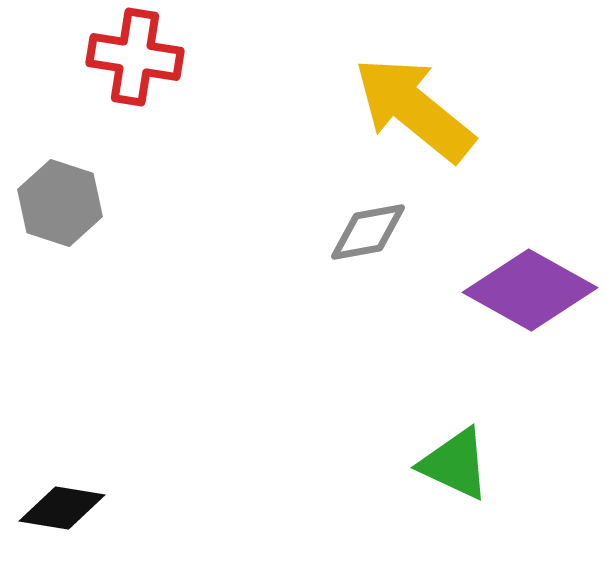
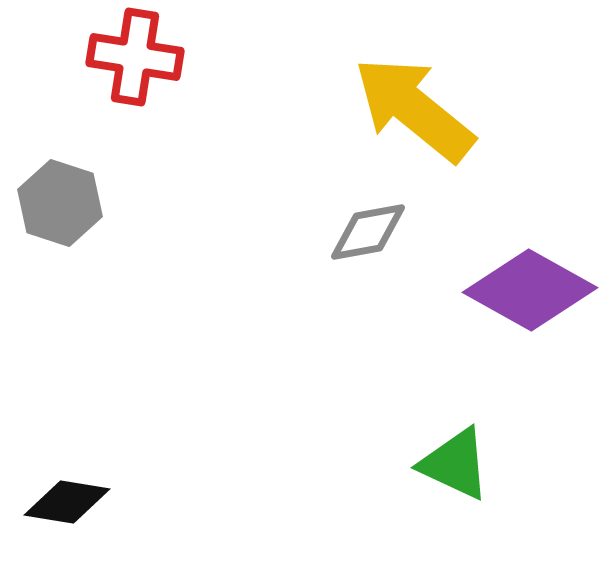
black diamond: moved 5 px right, 6 px up
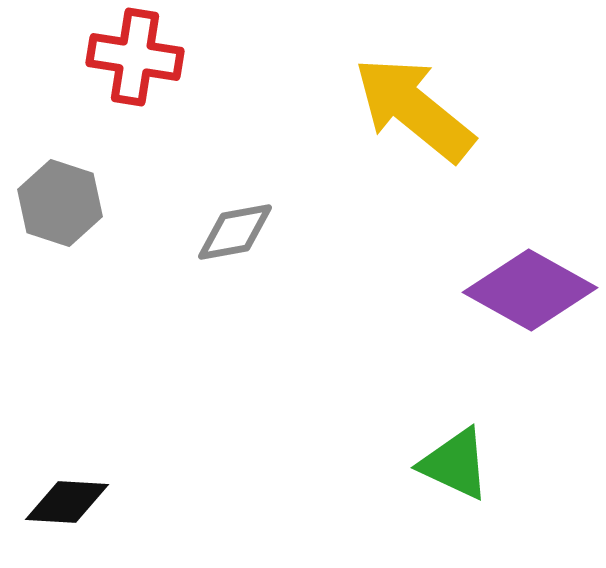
gray diamond: moved 133 px left
black diamond: rotated 6 degrees counterclockwise
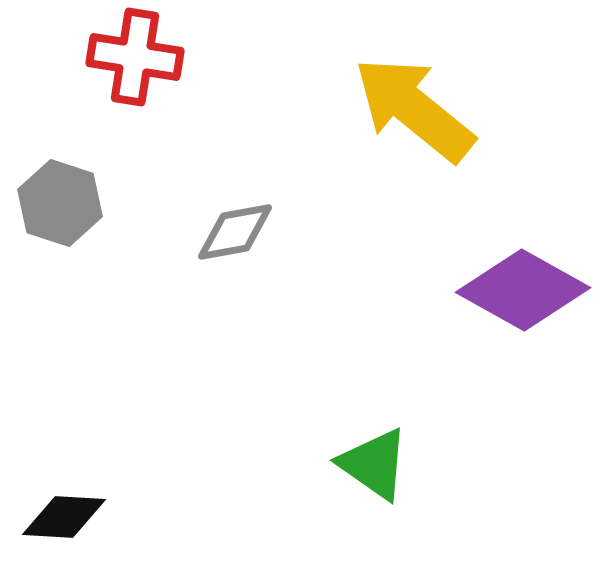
purple diamond: moved 7 px left
green triangle: moved 81 px left; rotated 10 degrees clockwise
black diamond: moved 3 px left, 15 px down
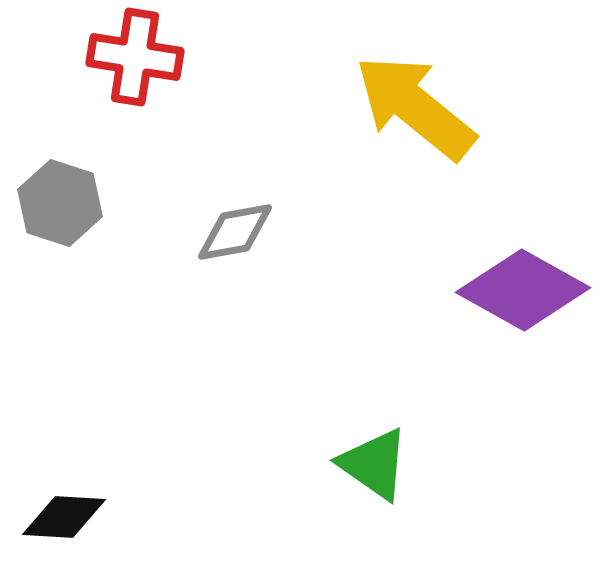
yellow arrow: moved 1 px right, 2 px up
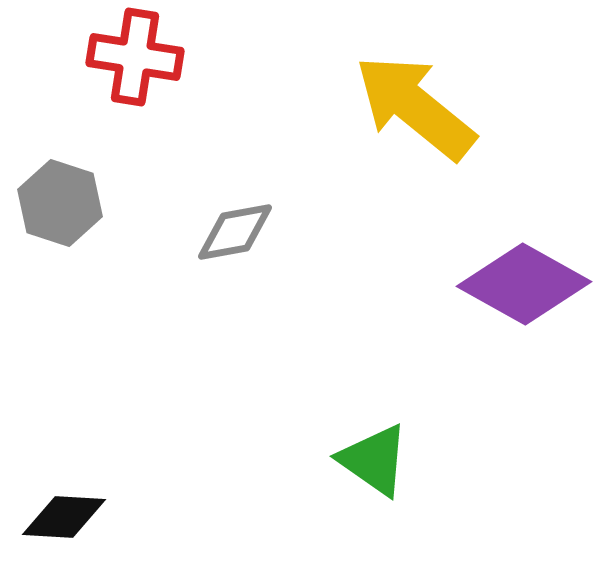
purple diamond: moved 1 px right, 6 px up
green triangle: moved 4 px up
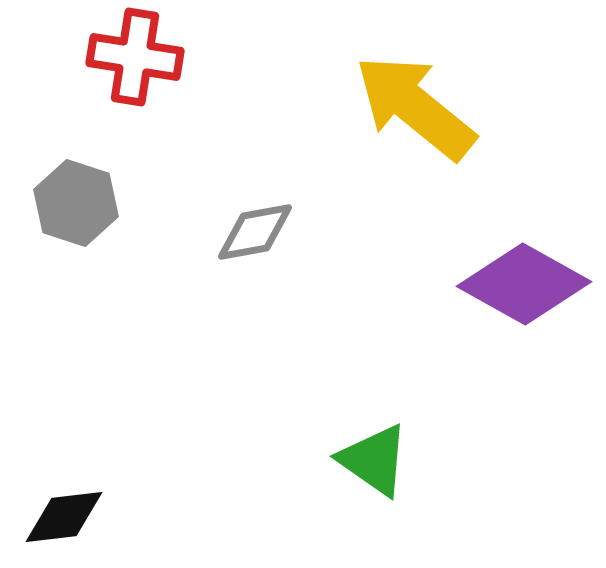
gray hexagon: moved 16 px right
gray diamond: moved 20 px right
black diamond: rotated 10 degrees counterclockwise
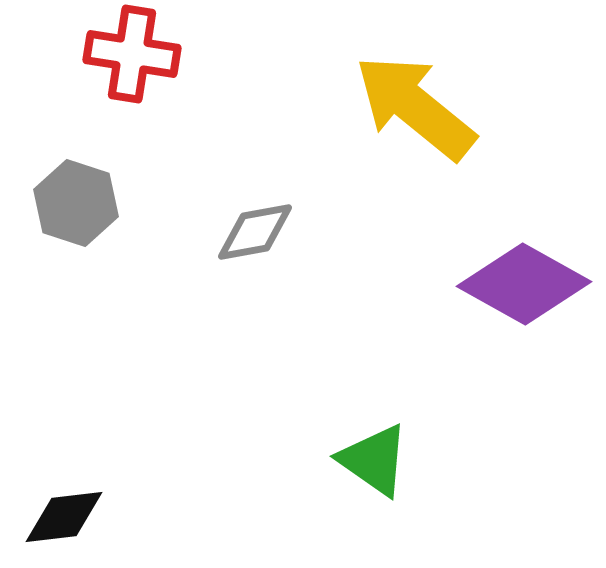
red cross: moved 3 px left, 3 px up
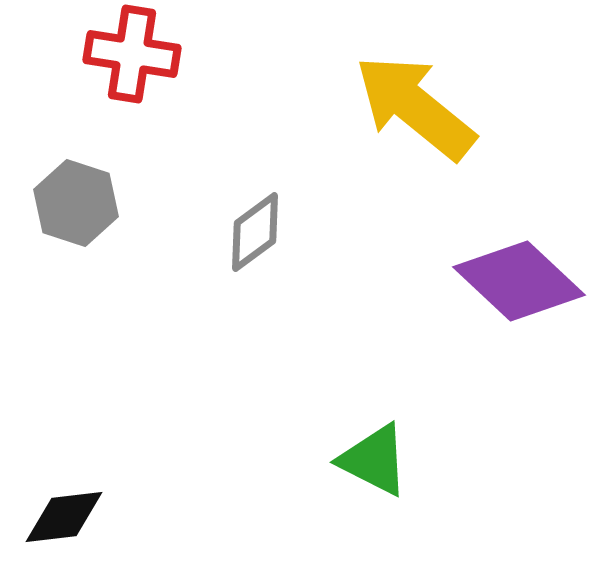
gray diamond: rotated 26 degrees counterclockwise
purple diamond: moved 5 px left, 3 px up; rotated 14 degrees clockwise
green triangle: rotated 8 degrees counterclockwise
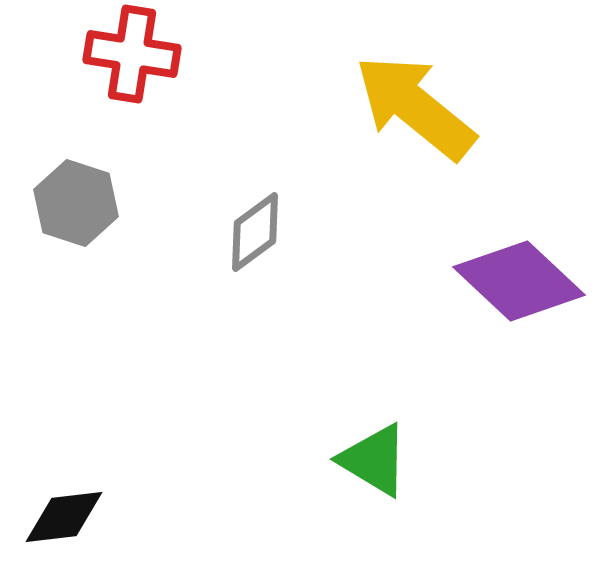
green triangle: rotated 4 degrees clockwise
